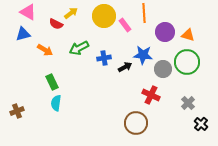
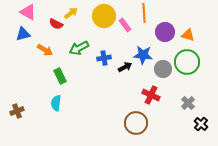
green rectangle: moved 8 px right, 6 px up
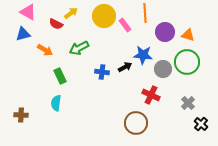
orange line: moved 1 px right
blue cross: moved 2 px left, 14 px down; rotated 16 degrees clockwise
brown cross: moved 4 px right, 4 px down; rotated 24 degrees clockwise
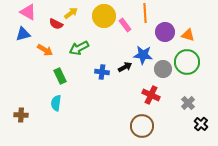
brown circle: moved 6 px right, 3 px down
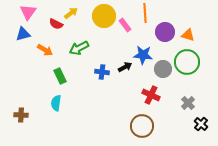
pink triangle: rotated 36 degrees clockwise
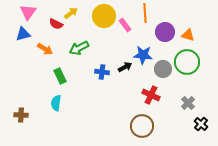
orange arrow: moved 1 px up
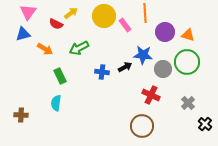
black cross: moved 4 px right
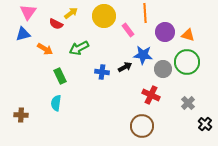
pink rectangle: moved 3 px right, 5 px down
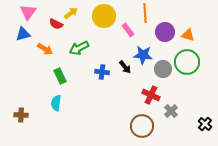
black arrow: rotated 80 degrees clockwise
gray cross: moved 17 px left, 8 px down
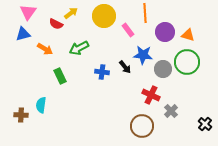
cyan semicircle: moved 15 px left, 2 px down
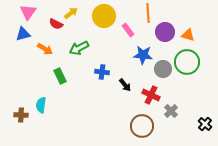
orange line: moved 3 px right
black arrow: moved 18 px down
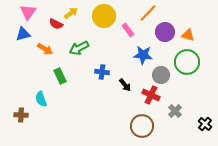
orange line: rotated 48 degrees clockwise
gray circle: moved 2 px left, 6 px down
cyan semicircle: moved 6 px up; rotated 28 degrees counterclockwise
gray cross: moved 4 px right
